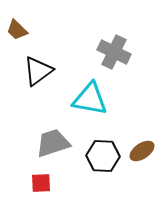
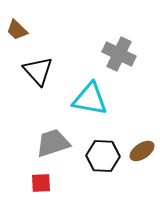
gray cross: moved 5 px right, 2 px down
black triangle: rotated 36 degrees counterclockwise
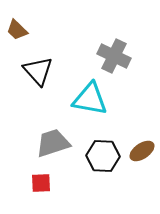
gray cross: moved 5 px left, 2 px down
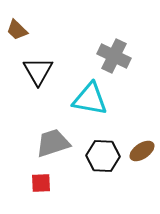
black triangle: rotated 12 degrees clockwise
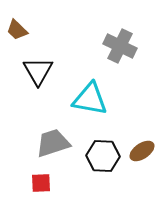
gray cross: moved 6 px right, 10 px up
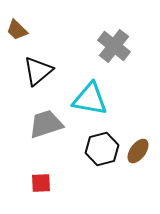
gray cross: moved 6 px left; rotated 12 degrees clockwise
black triangle: rotated 20 degrees clockwise
gray trapezoid: moved 7 px left, 19 px up
brown ellipse: moved 4 px left; rotated 20 degrees counterclockwise
black hexagon: moved 1 px left, 7 px up; rotated 16 degrees counterclockwise
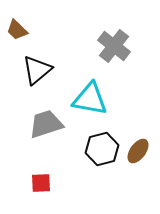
black triangle: moved 1 px left, 1 px up
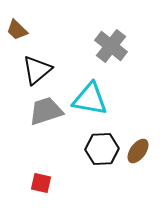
gray cross: moved 3 px left
gray trapezoid: moved 13 px up
black hexagon: rotated 12 degrees clockwise
red square: rotated 15 degrees clockwise
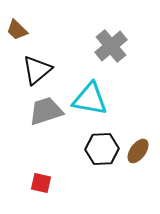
gray cross: rotated 12 degrees clockwise
